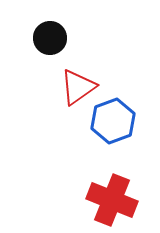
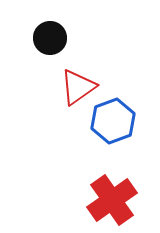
red cross: rotated 33 degrees clockwise
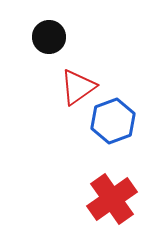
black circle: moved 1 px left, 1 px up
red cross: moved 1 px up
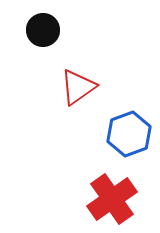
black circle: moved 6 px left, 7 px up
blue hexagon: moved 16 px right, 13 px down
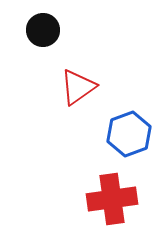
red cross: rotated 27 degrees clockwise
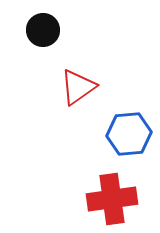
blue hexagon: rotated 15 degrees clockwise
